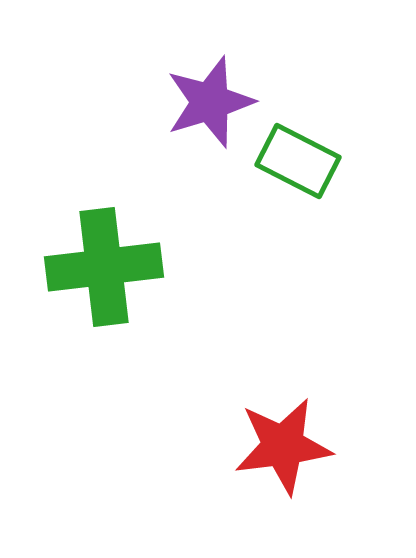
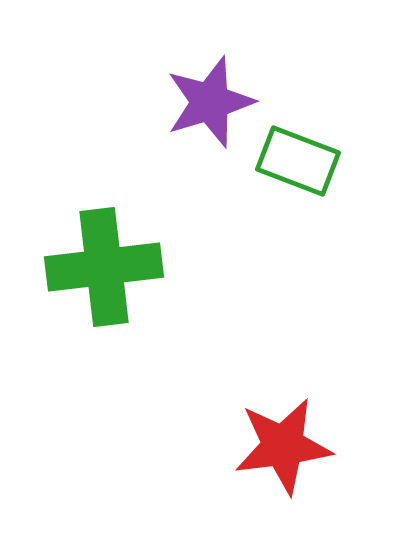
green rectangle: rotated 6 degrees counterclockwise
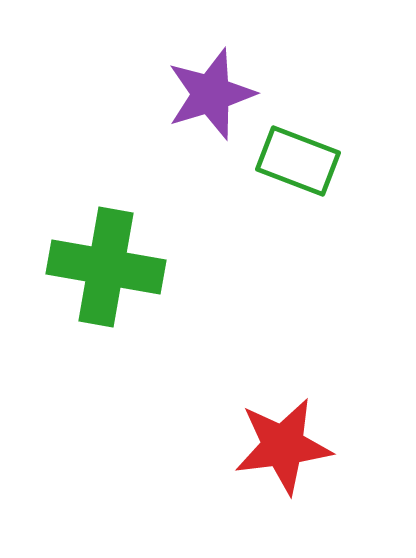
purple star: moved 1 px right, 8 px up
green cross: moved 2 px right; rotated 17 degrees clockwise
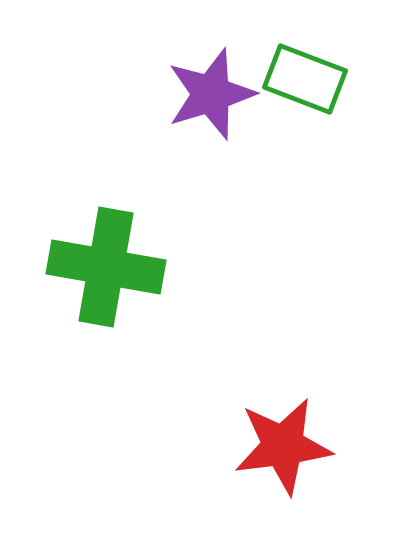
green rectangle: moved 7 px right, 82 px up
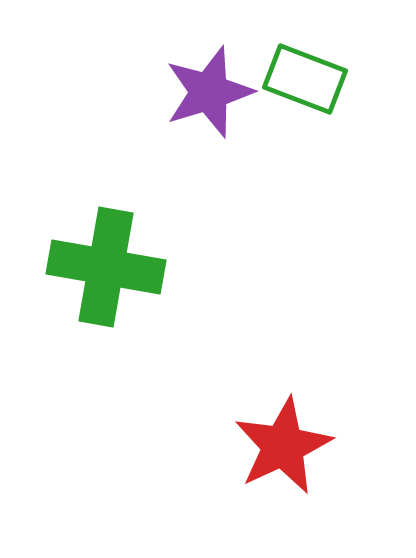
purple star: moved 2 px left, 2 px up
red star: rotated 18 degrees counterclockwise
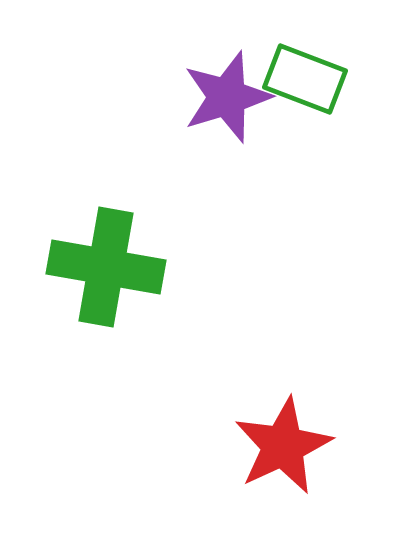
purple star: moved 18 px right, 5 px down
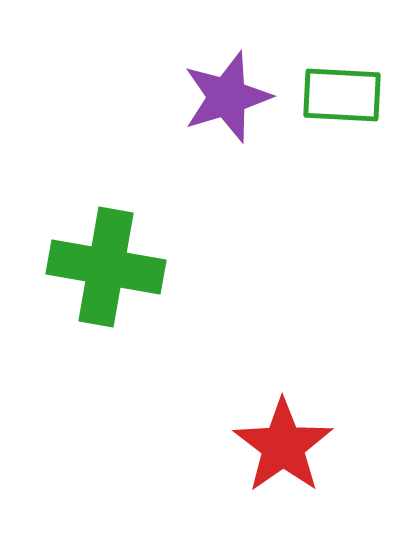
green rectangle: moved 37 px right, 16 px down; rotated 18 degrees counterclockwise
red star: rotated 10 degrees counterclockwise
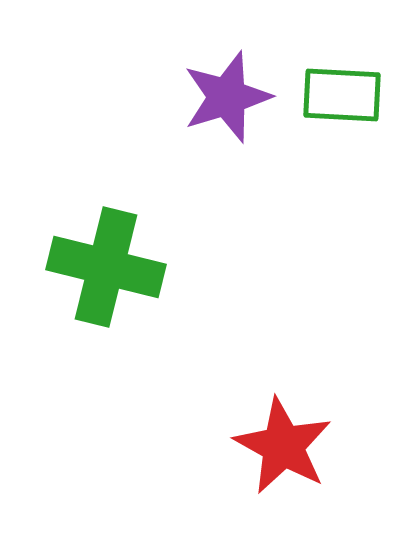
green cross: rotated 4 degrees clockwise
red star: rotated 8 degrees counterclockwise
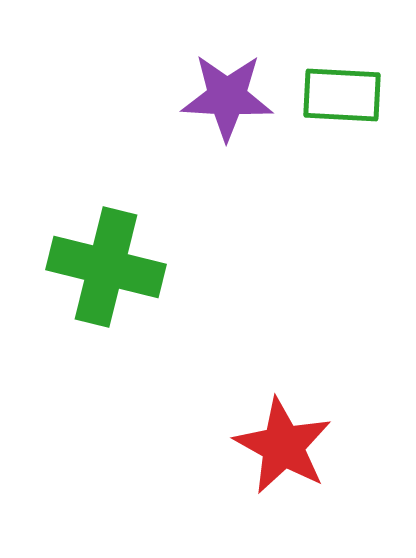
purple star: rotated 20 degrees clockwise
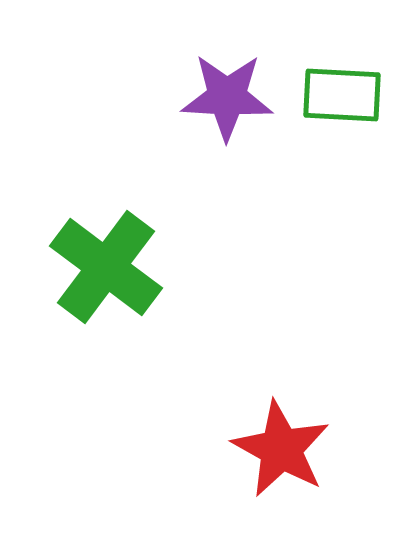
green cross: rotated 23 degrees clockwise
red star: moved 2 px left, 3 px down
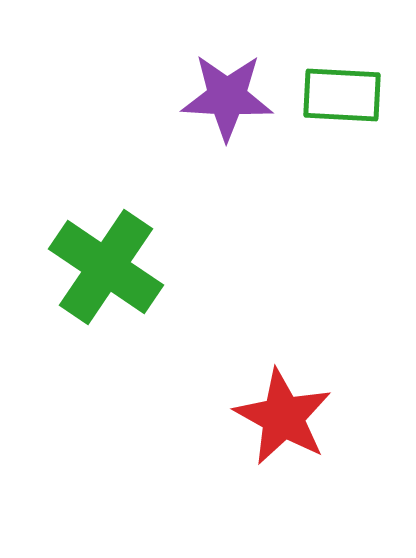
green cross: rotated 3 degrees counterclockwise
red star: moved 2 px right, 32 px up
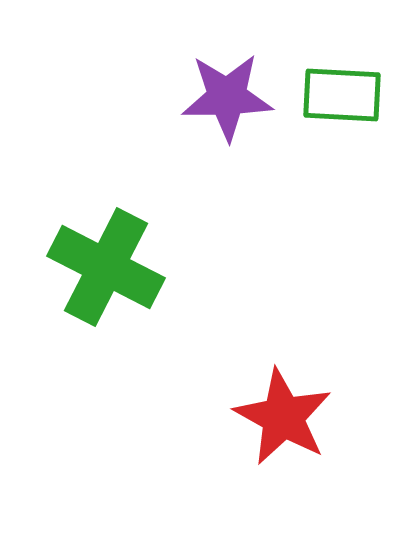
purple star: rotated 4 degrees counterclockwise
green cross: rotated 7 degrees counterclockwise
